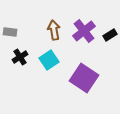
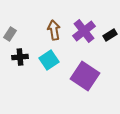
gray rectangle: moved 2 px down; rotated 64 degrees counterclockwise
black cross: rotated 28 degrees clockwise
purple square: moved 1 px right, 2 px up
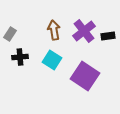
black rectangle: moved 2 px left, 1 px down; rotated 24 degrees clockwise
cyan square: moved 3 px right; rotated 24 degrees counterclockwise
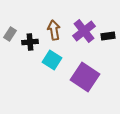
black cross: moved 10 px right, 15 px up
purple square: moved 1 px down
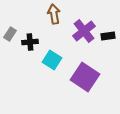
brown arrow: moved 16 px up
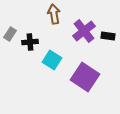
black rectangle: rotated 16 degrees clockwise
